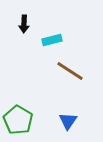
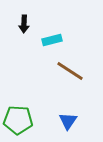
green pentagon: rotated 28 degrees counterclockwise
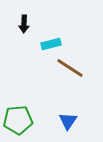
cyan rectangle: moved 1 px left, 4 px down
brown line: moved 3 px up
green pentagon: rotated 8 degrees counterclockwise
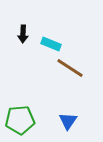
black arrow: moved 1 px left, 10 px down
cyan rectangle: rotated 36 degrees clockwise
green pentagon: moved 2 px right
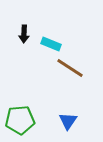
black arrow: moved 1 px right
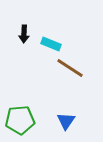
blue triangle: moved 2 px left
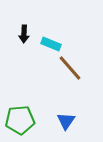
brown line: rotated 16 degrees clockwise
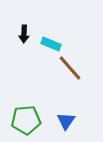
green pentagon: moved 6 px right
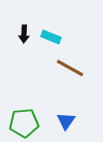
cyan rectangle: moved 7 px up
brown line: rotated 20 degrees counterclockwise
green pentagon: moved 2 px left, 3 px down
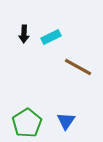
cyan rectangle: rotated 48 degrees counterclockwise
brown line: moved 8 px right, 1 px up
green pentagon: moved 3 px right; rotated 28 degrees counterclockwise
